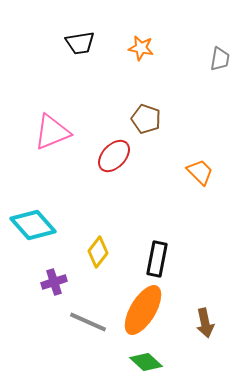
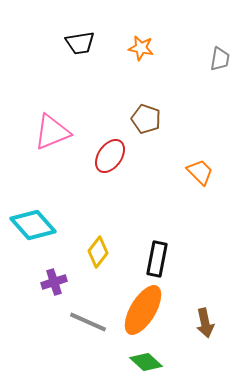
red ellipse: moved 4 px left; rotated 8 degrees counterclockwise
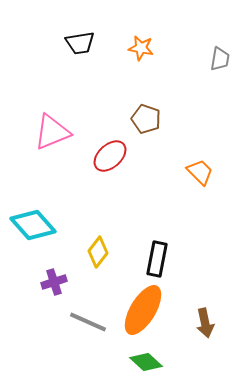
red ellipse: rotated 12 degrees clockwise
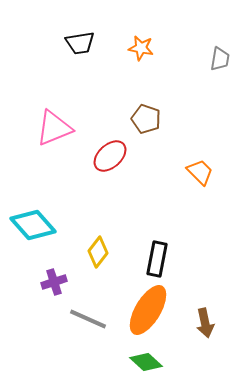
pink triangle: moved 2 px right, 4 px up
orange ellipse: moved 5 px right
gray line: moved 3 px up
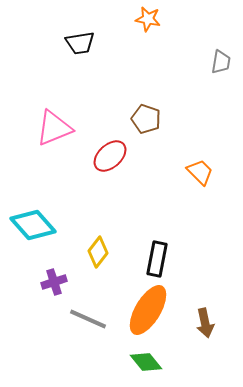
orange star: moved 7 px right, 29 px up
gray trapezoid: moved 1 px right, 3 px down
green diamond: rotated 8 degrees clockwise
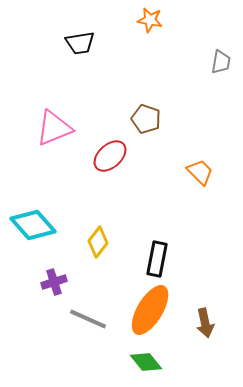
orange star: moved 2 px right, 1 px down
yellow diamond: moved 10 px up
orange ellipse: moved 2 px right
